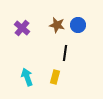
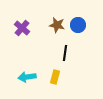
cyan arrow: rotated 78 degrees counterclockwise
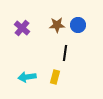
brown star: rotated 14 degrees counterclockwise
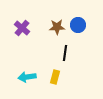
brown star: moved 2 px down
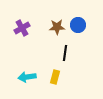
purple cross: rotated 21 degrees clockwise
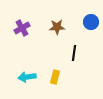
blue circle: moved 13 px right, 3 px up
black line: moved 9 px right
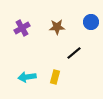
black line: rotated 42 degrees clockwise
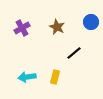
brown star: rotated 28 degrees clockwise
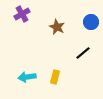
purple cross: moved 14 px up
black line: moved 9 px right
